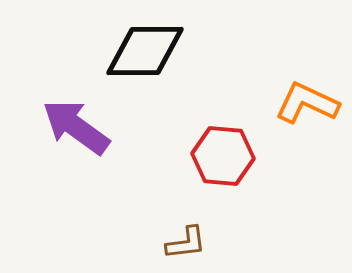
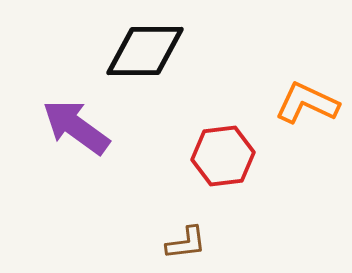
red hexagon: rotated 12 degrees counterclockwise
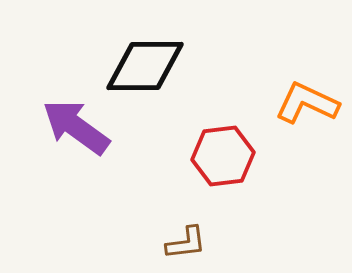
black diamond: moved 15 px down
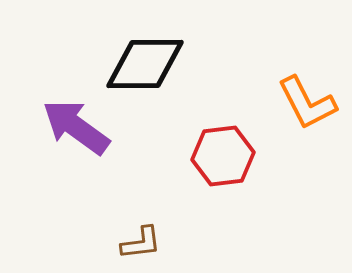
black diamond: moved 2 px up
orange L-shape: rotated 142 degrees counterclockwise
brown L-shape: moved 45 px left
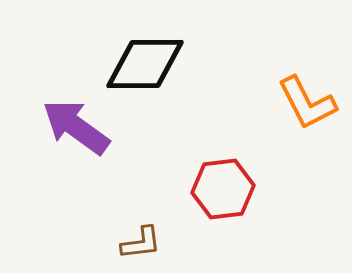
red hexagon: moved 33 px down
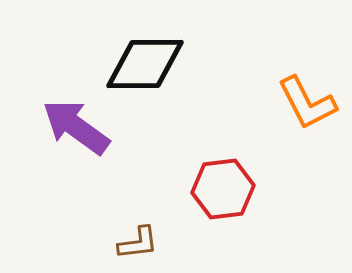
brown L-shape: moved 3 px left
